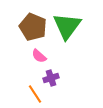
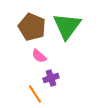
brown pentagon: moved 1 px left
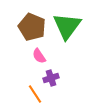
pink semicircle: rotated 14 degrees clockwise
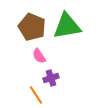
green triangle: rotated 44 degrees clockwise
orange line: moved 1 px right, 1 px down
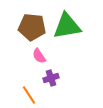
brown pentagon: rotated 16 degrees counterclockwise
orange line: moved 7 px left
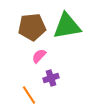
brown pentagon: rotated 12 degrees counterclockwise
pink semicircle: rotated 77 degrees clockwise
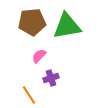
brown pentagon: moved 5 px up
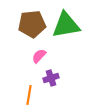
brown pentagon: moved 2 px down
green triangle: moved 1 px left, 1 px up
orange line: rotated 42 degrees clockwise
